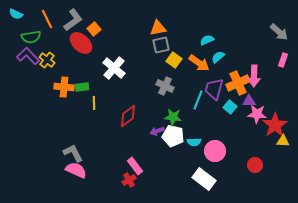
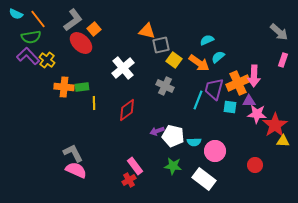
orange line at (47, 19): moved 9 px left; rotated 12 degrees counterclockwise
orange triangle at (158, 28): moved 11 px left, 3 px down; rotated 24 degrees clockwise
white cross at (114, 68): moved 9 px right; rotated 10 degrees clockwise
cyan square at (230, 107): rotated 32 degrees counterclockwise
red diamond at (128, 116): moved 1 px left, 6 px up
green star at (173, 117): moved 49 px down
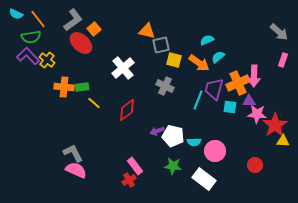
yellow square at (174, 60): rotated 21 degrees counterclockwise
yellow line at (94, 103): rotated 48 degrees counterclockwise
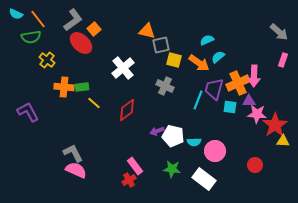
purple L-shape at (28, 56): moved 56 px down; rotated 15 degrees clockwise
green star at (173, 166): moved 1 px left, 3 px down
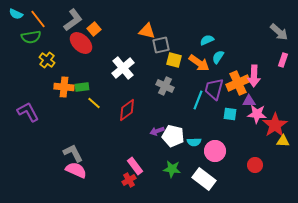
cyan semicircle at (218, 57): rotated 16 degrees counterclockwise
cyan square at (230, 107): moved 7 px down
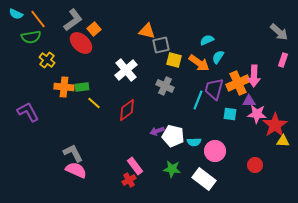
white cross at (123, 68): moved 3 px right, 2 px down
